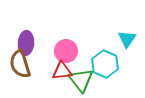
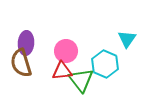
brown semicircle: moved 1 px right, 1 px up
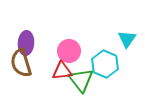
pink circle: moved 3 px right
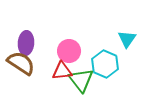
brown semicircle: rotated 140 degrees clockwise
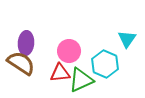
red triangle: moved 2 px left, 2 px down
green triangle: rotated 44 degrees clockwise
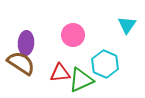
cyan triangle: moved 14 px up
pink circle: moved 4 px right, 16 px up
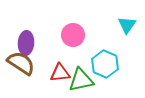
green triangle: rotated 12 degrees clockwise
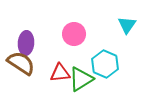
pink circle: moved 1 px right, 1 px up
green triangle: moved 1 px up; rotated 20 degrees counterclockwise
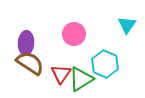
brown semicircle: moved 9 px right
red triangle: moved 1 px right, 1 px down; rotated 50 degrees counterclockwise
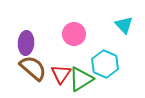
cyan triangle: moved 3 px left; rotated 18 degrees counterclockwise
brown semicircle: moved 3 px right, 5 px down; rotated 8 degrees clockwise
